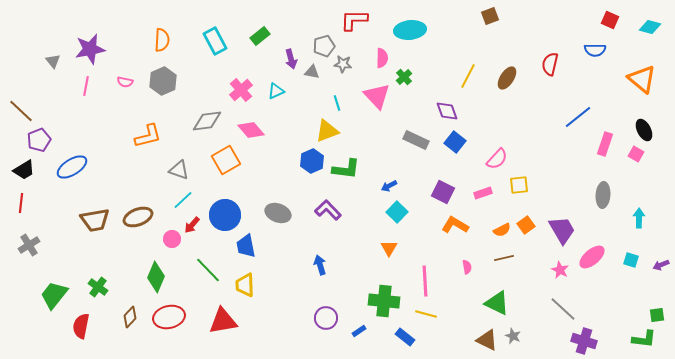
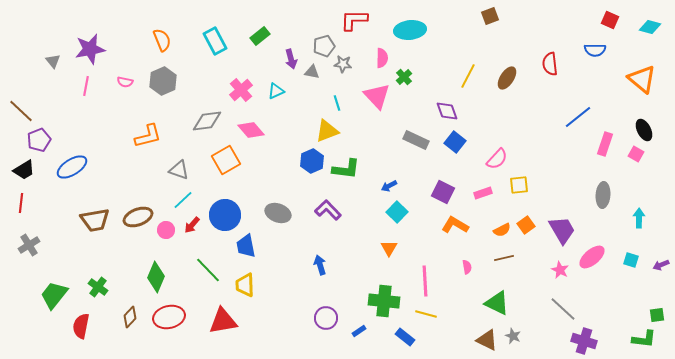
orange semicircle at (162, 40): rotated 25 degrees counterclockwise
red semicircle at (550, 64): rotated 20 degrees counterclockwise
pink circle at (172, 239): moved 6 px left, 9 px up
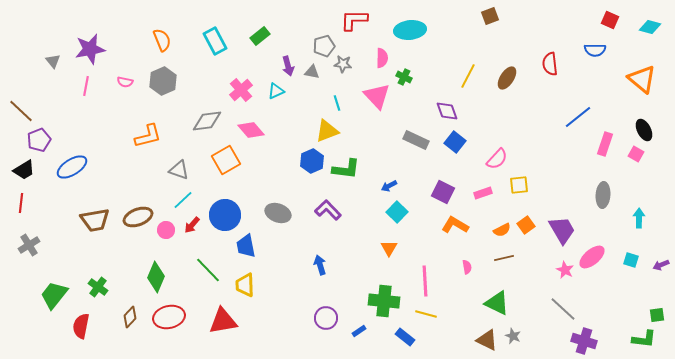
purple arrow at (291, 59): moved 3 px left, 7 px down
green cross at (404, 77): rotated 21 degrees counterclockwise
pink star at (560, 270): moved 5 px right
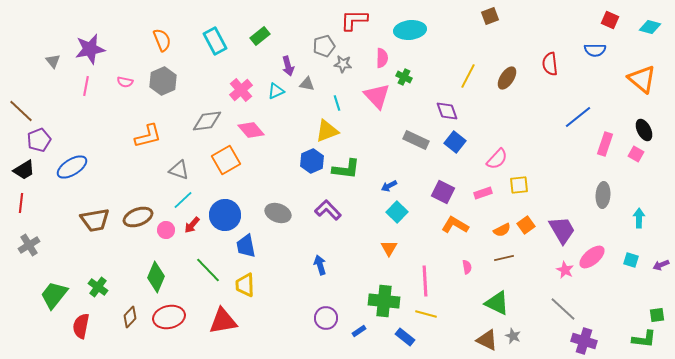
gray triangle at (312, 72): moved 5 px left, 12 px down
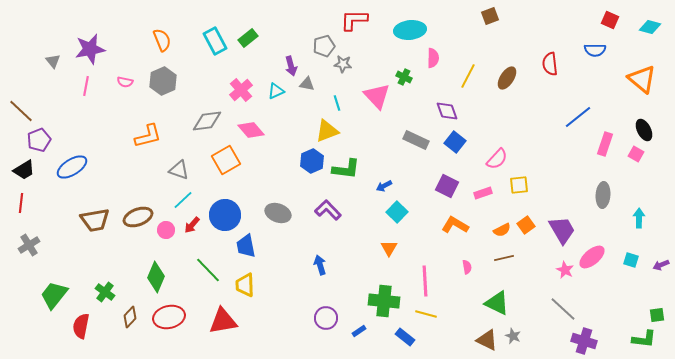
green rectangle at (260, 36): moved 12 px left, 2 px down
pink semicircle at (382, 58): moved 51 px right
purple arrow at (288, 66): moved 3 px right
blue arrow at (389, 186): moved 5 px left
purple square at (443, 192): moved 4 px right, 6 px up
green cross at (98, 287): moved 7 px right, 5 px down
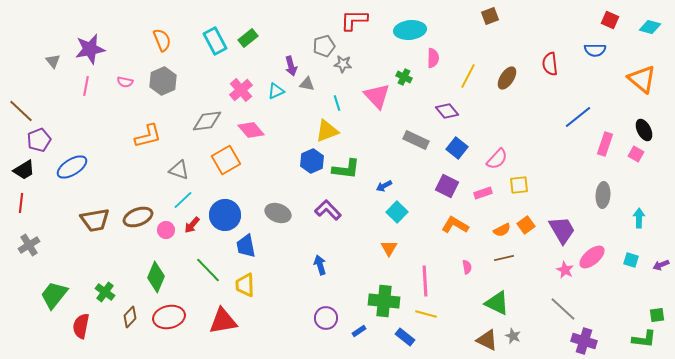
purple diamond at (447, 111): rotated 20 degrees counterclockwise
blue square at (455, 142): moved 2 px right, 6 px down
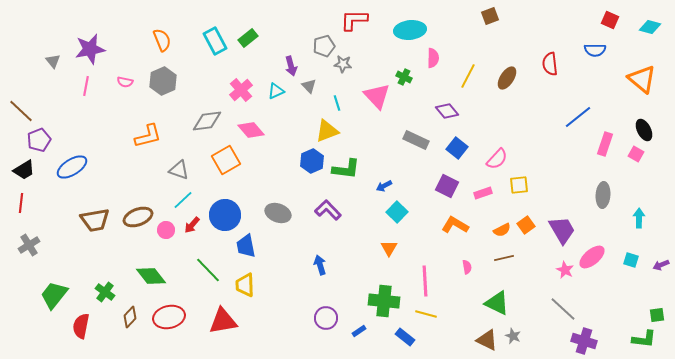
gray triangle at (307, 84): moved 2 px right, 2 px down; rotated 35 degrees clockwise
green diamond at (156, 277): moved 5 px left, 1 px up; rotated 60 degrees counterclockwise
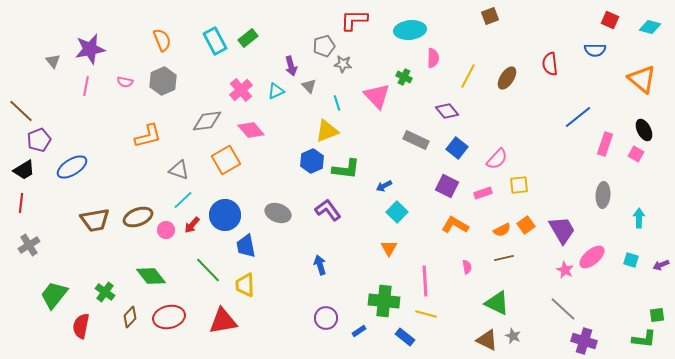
purple L-shape at (328, 210): rotated 8 degrees clockwise
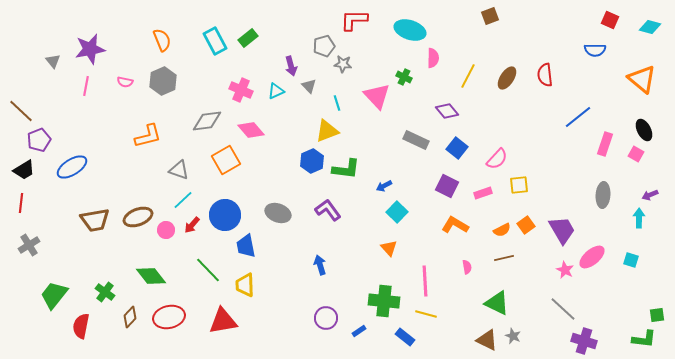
cyan ellipse at (410, 30): rotated 24 degrees clockwise
red semicircle at (550, 64): moved 5 px left, 11 px down
pink cross at (241, 90): rotated 25 degrees counterclockwise
orange triangle at (389, 248): rotated 12 degrees counterclockwise
purple arrow at (661, 265): moved 11 px left, 70 px up
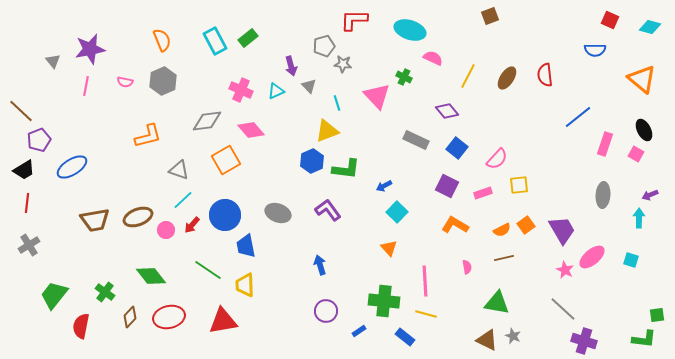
pink semicircle at (433, 58): rotated 66 degrees counterclockwise
red line at (21, 203): moved 6 px right
green line at (208, 270): rotated 12 degrees counterclockwise
green triangle at (497, 303): rotated 16 degrees counterclockwise
purple circle at (326, 318): moved 7 px up
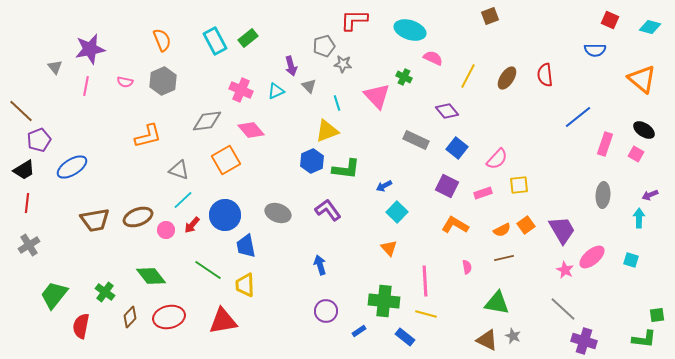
gray triangle at (53, 61): moved 2 px right, 6 px down
black ellipse at (644, 130): rotated 30 degrees counterclockwise
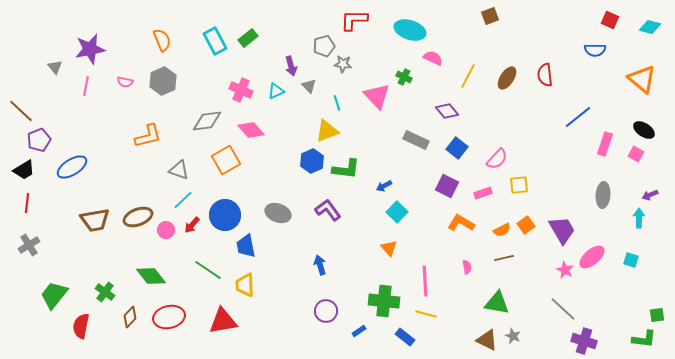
orange L-shape at (455, 225): moved 6 px right, 2 px up
